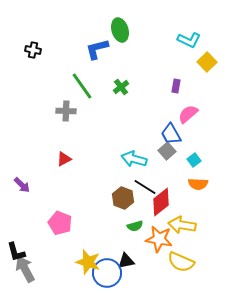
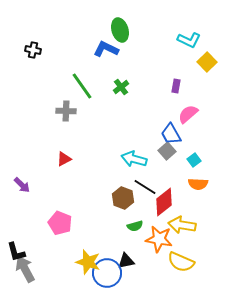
blue L-shape: moved 9 px right; rotated 40 degrees clockwise
red diamond: moved 3 px right
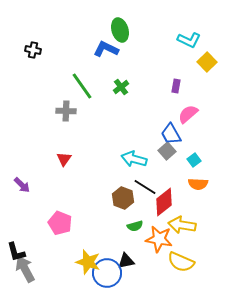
red triangle: rotated 28 degrees counterclockwise
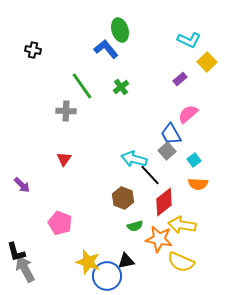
blue L-shape: rotated 25 degrees clockwise
purple rectangle: moved 4 px right, 7 px up; rotated 40 degrees clockwise
black line: moved 5 px right, 12 px up; rotated 15 degrees clockwise
blue circle: moved 3 px down
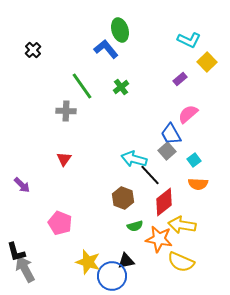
black cross: rotated 35 degrees clockwise
blue circle: moved 5 px right
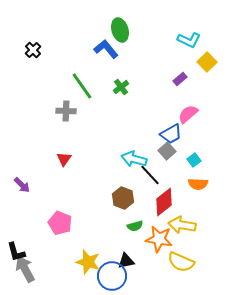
blue trapezoid: rotated 90 degrees counterclockwise
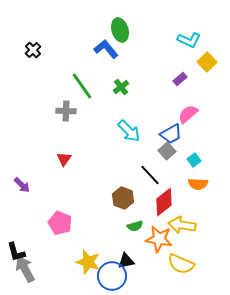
cyan arrow: moved 5 px left, 28 px up; rotated 150 degrees counterclockwise
yellow semicircle: moved 2 px down
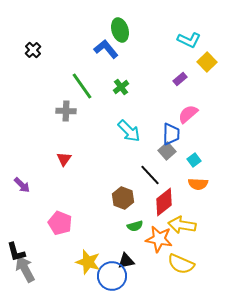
blue trapezoid: rotated 60 degrees counterclockwise
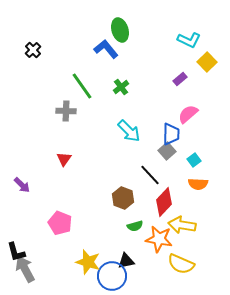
red diamond: rotated 8 degrees counterclockwise
